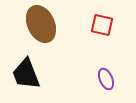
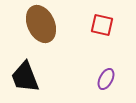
black trapezoid: moved 1 px left, 3 px down
purple ellipse: rotated 50 degrees clockwise
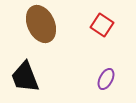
red square: rotated 20 degrees clockwise
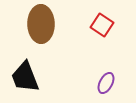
brown ellipse: rotated 24 degrees clockwise
purple ellipse: moved 4 px down
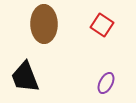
brown ellipse: moved 3 px right
